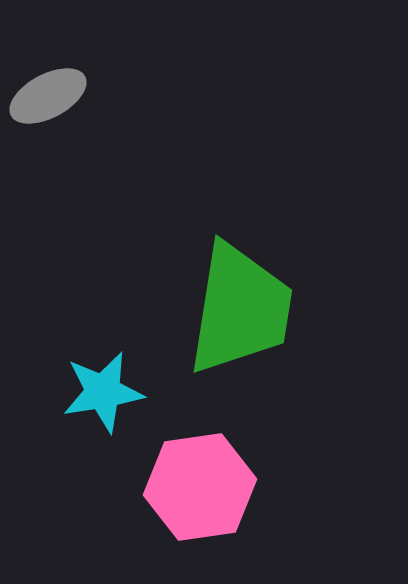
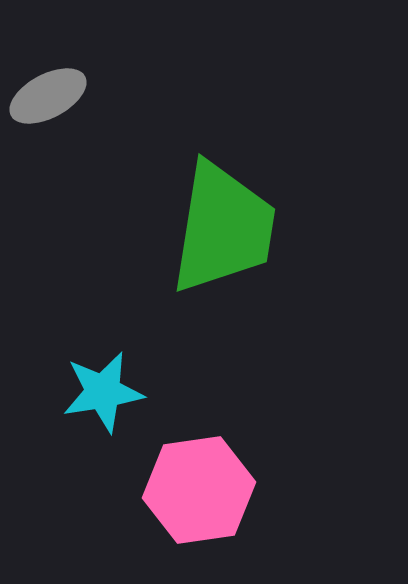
green trapezoid: moved 17 px left, 81 px up
pink hexagon: moved 1 px left, 3 px down
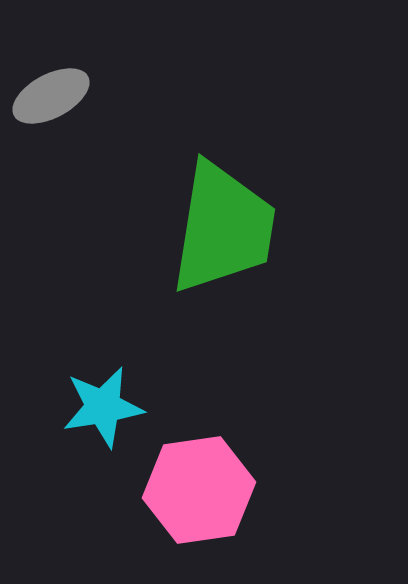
gray ellipse: moved 3 px right
cyan star: moved 15 px down
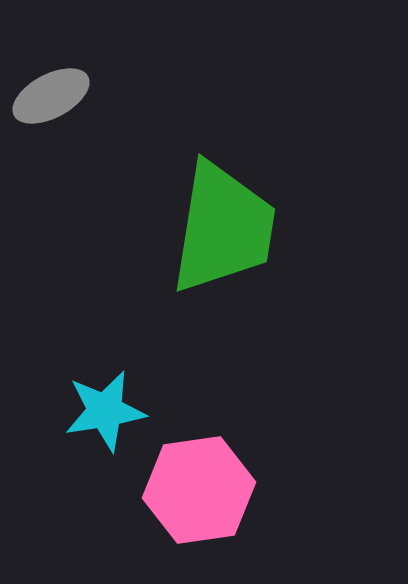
cyan star: moved 2 px right, 4 px down
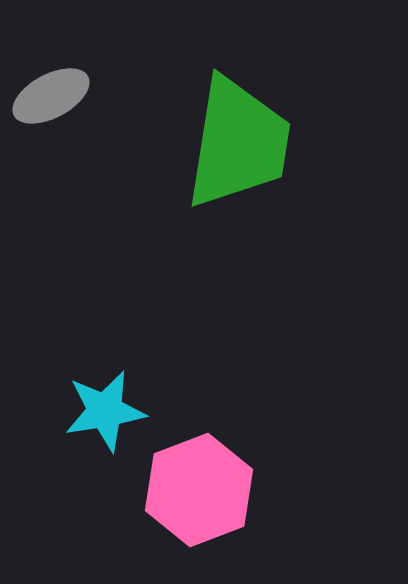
green trapezoid: moved 15 px right, 85 px up
pink hexagon: rotated 13 degrees counterclockwise
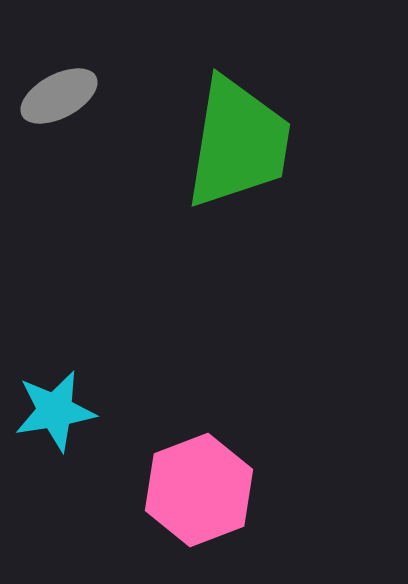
gray ellipse: moved 8 px right
cyan star: moved 50 px left
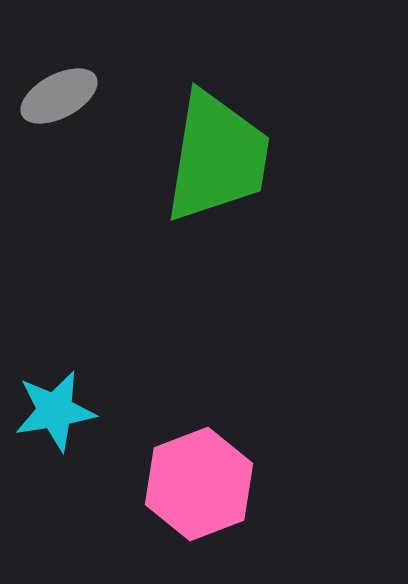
green trapezoid: moved 21 px left, 14 px down
pink hexagon: moved 6 px up
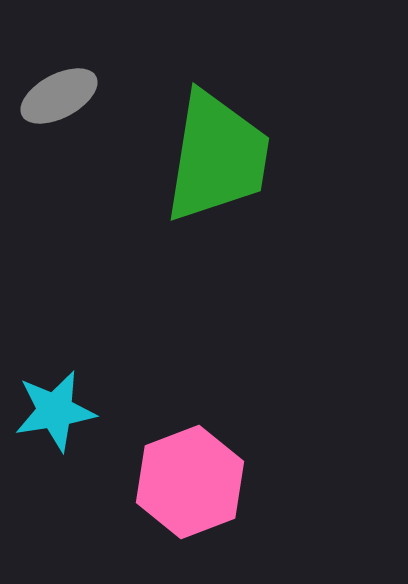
pink hexagon: moved 9 px left, 2 px up
